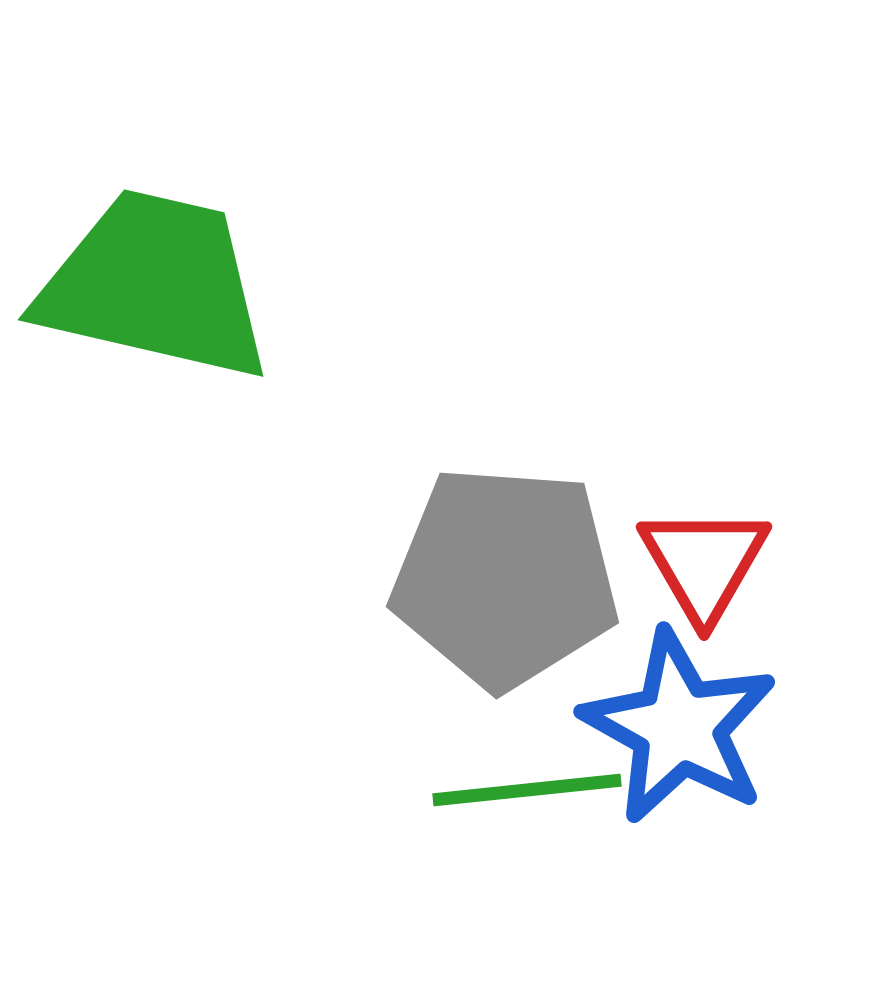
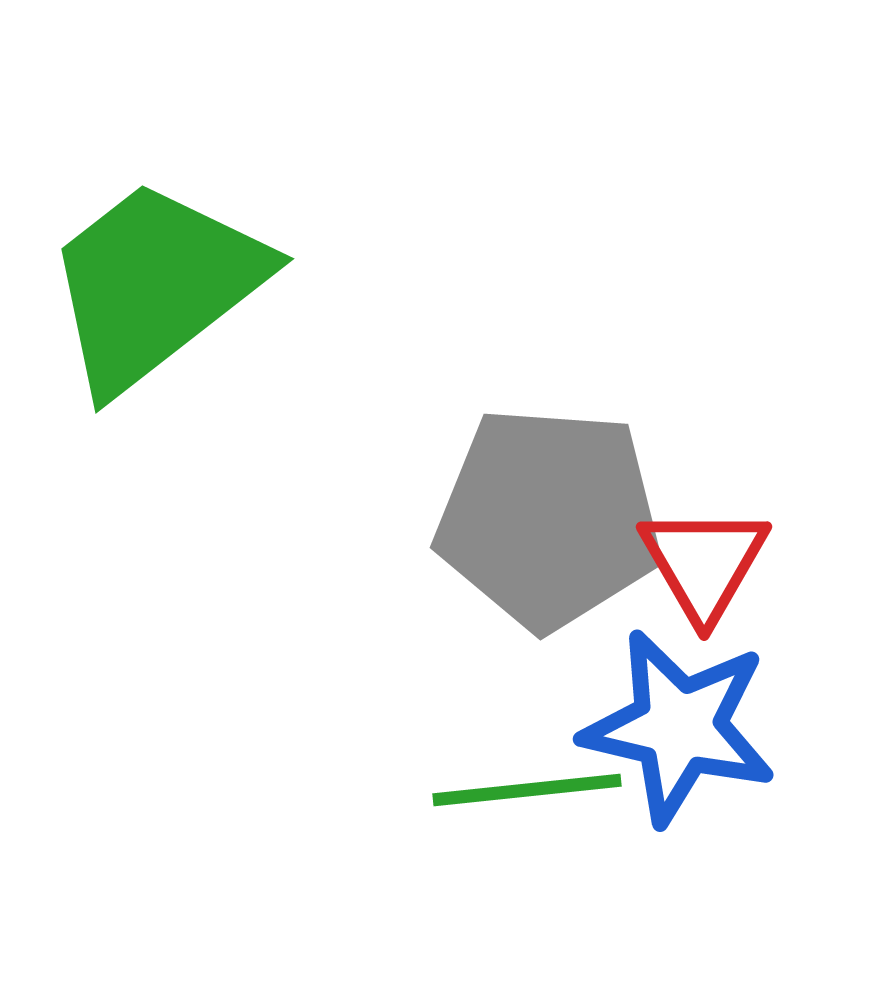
green trapezoid: rotated 51 degrees counterclockwise
gray pentagon: moved 44 px right, 59 px up
blue star: rotated 16 degrees counterclockwise
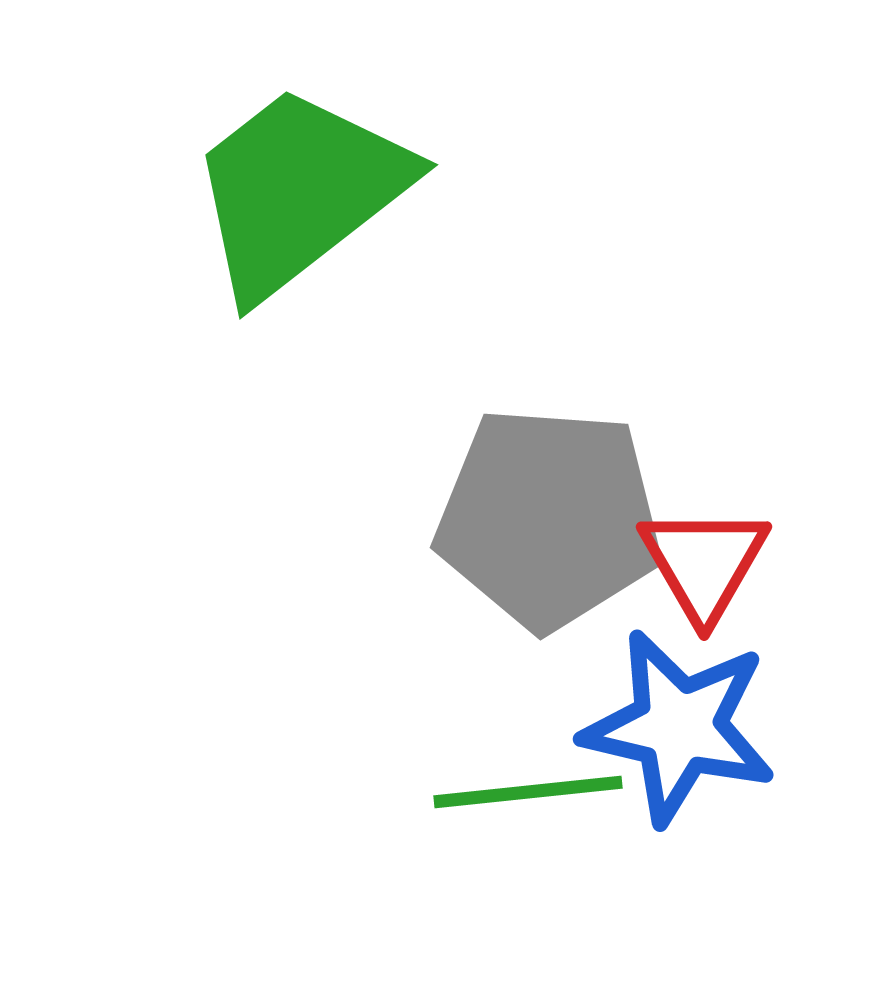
green trapezoid: moved 144 px right, 94 px up
green line: moved 1 px right, 2 px down
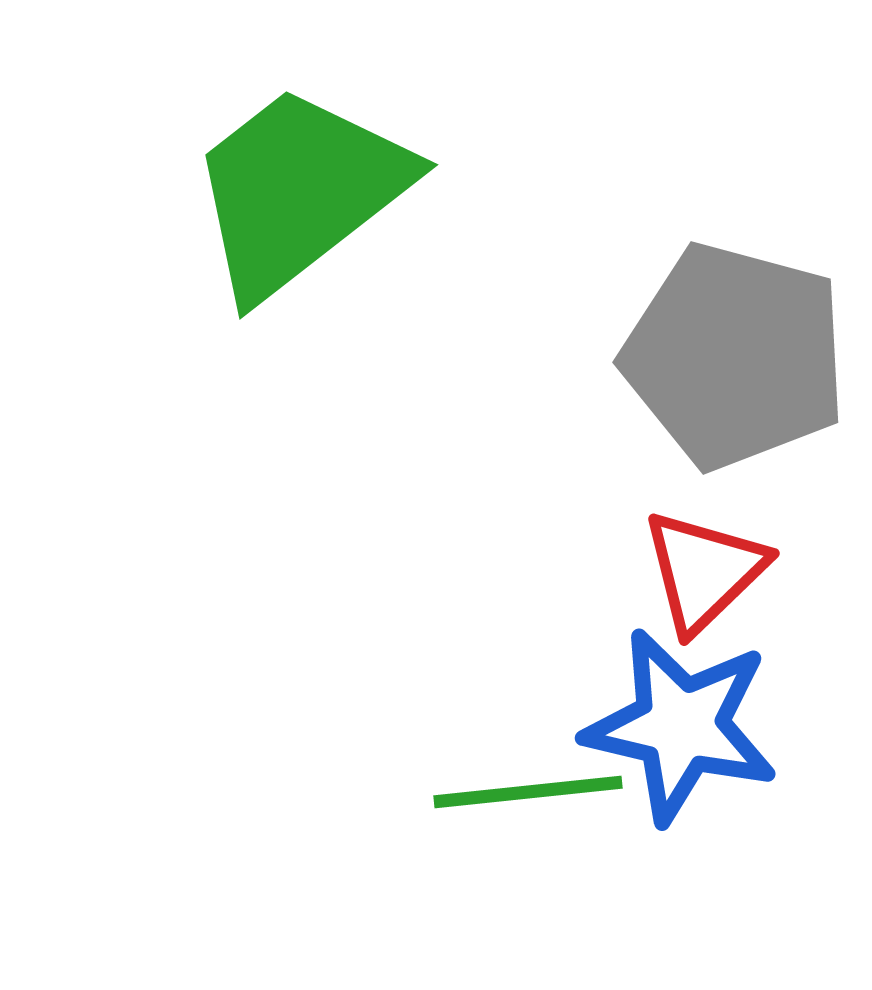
gray pentagon: moved 186 px right, 162 px up; rotated 11 degrees clockwise
red triangle: moved 8 px down; rotated 16 degrees clockwise
blue star: moved 2 px right, 1 px up
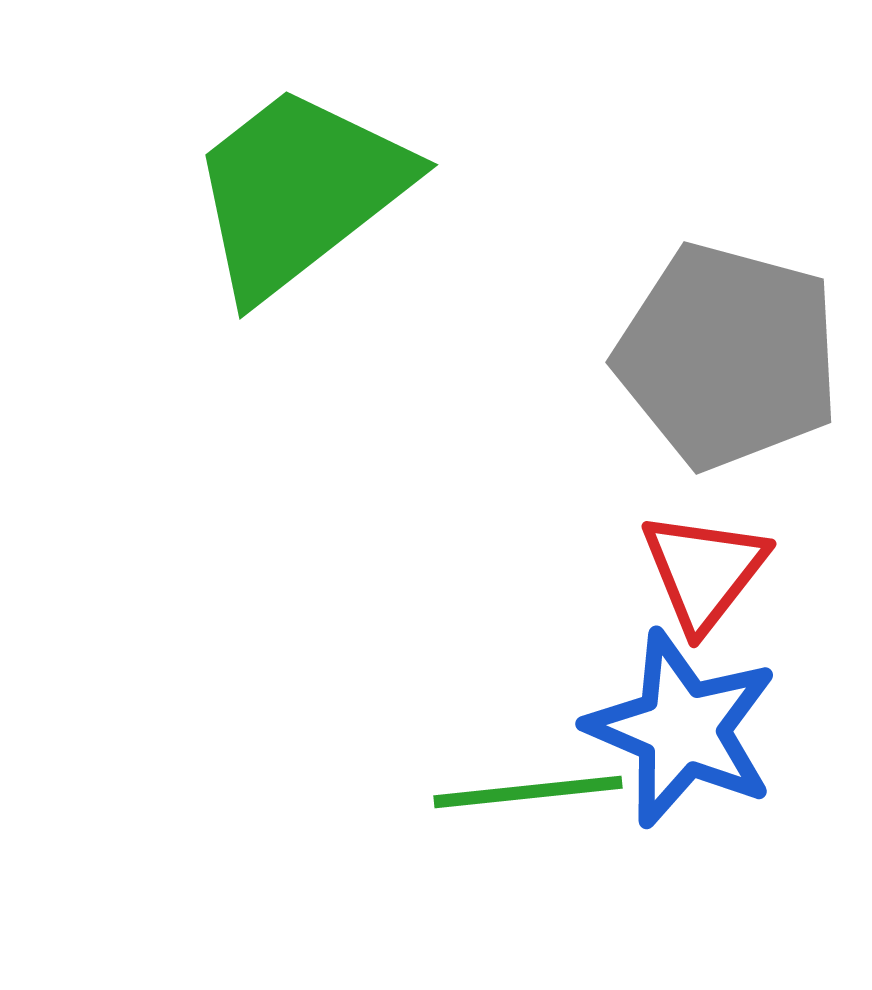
gray pentagon: moved 7 px left
red triangle: rotated 8 degrees counterclockwise
blue star: moved 1 px right, 3 px down; rotated 10 degrees clockwise
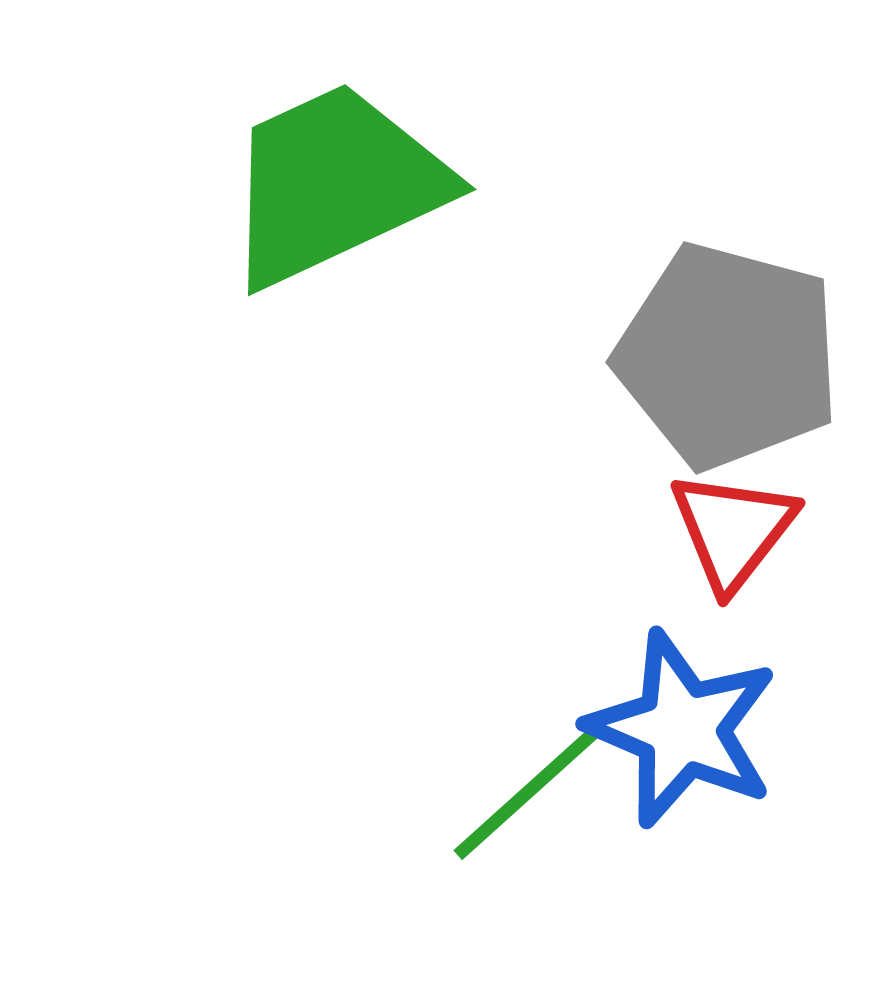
green trapezoid: moved 36 px right, 7 px up; rotated 13 degrees clockwise
red triangle: moved 29 px right, 41 px up
green line: rotated 36 degrees counterclockwise
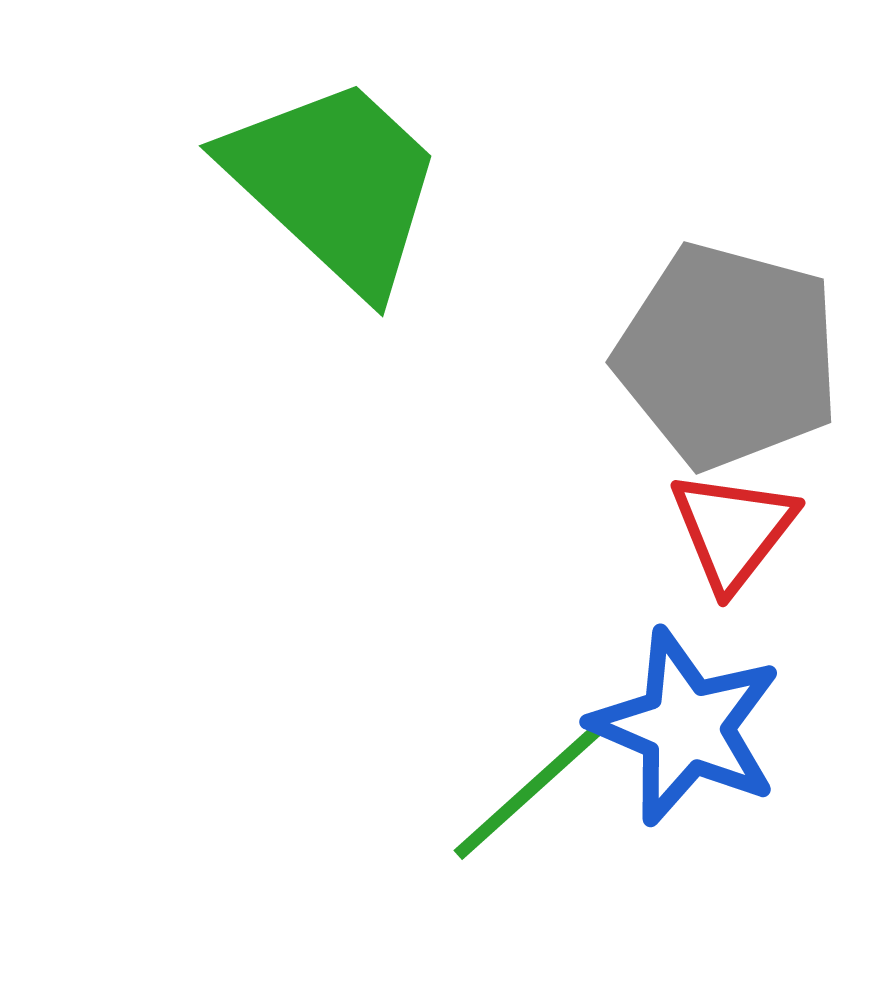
green trapezoid: rotated 68 degrees clockwise
blue star: moved 4 px right, 2 px up
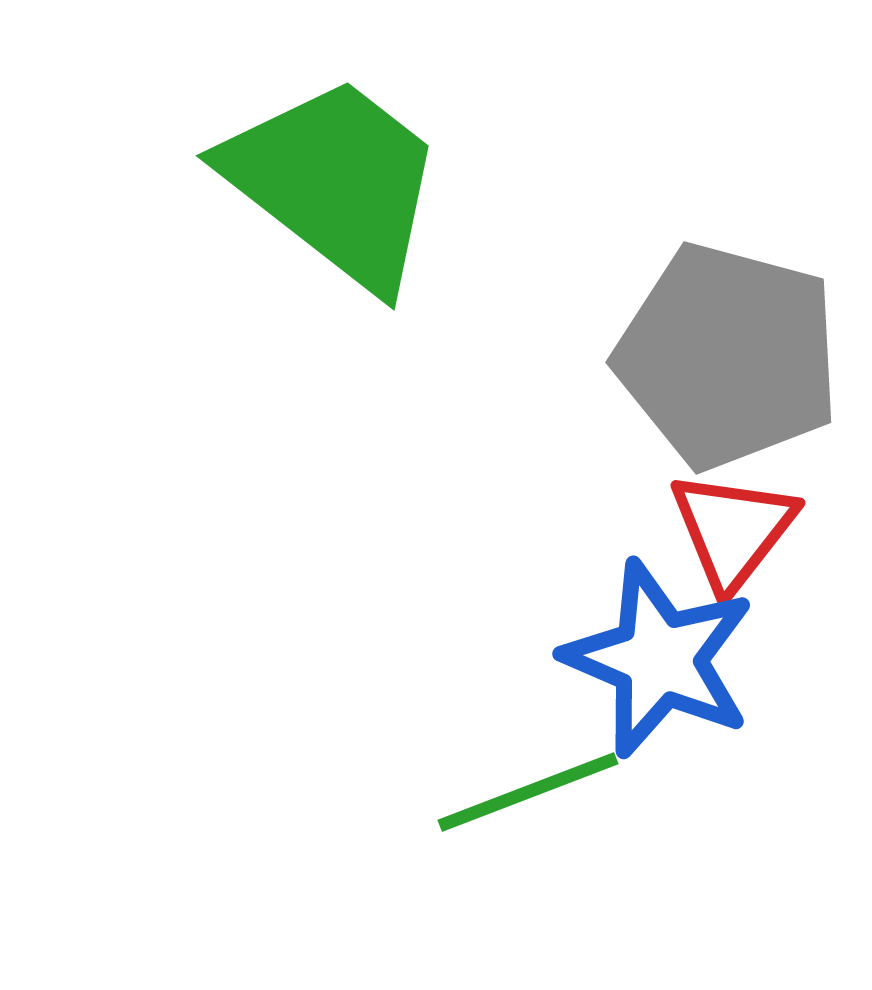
green trapezoid: moved 2 px up; rotated 5 degrees counterclockwise
blue star: moved 27 px left, 68 px up
green line: rotated 21 degrees clockwise
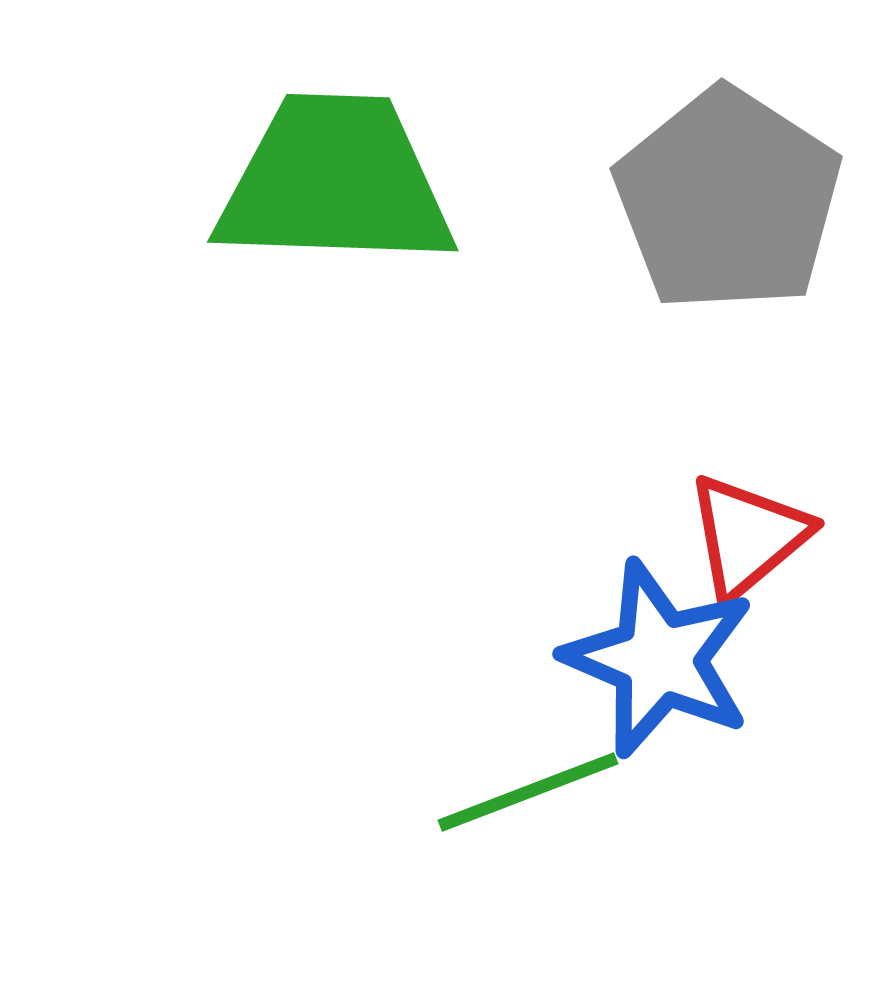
green trapezoid: rotated 36 degrees counterclockwise
gray pentagon: moved 156 px up; rotated 18 degrees clockwise
red triangle: moved 15 px right, 6 px down; rotated 12 degrees clockwise
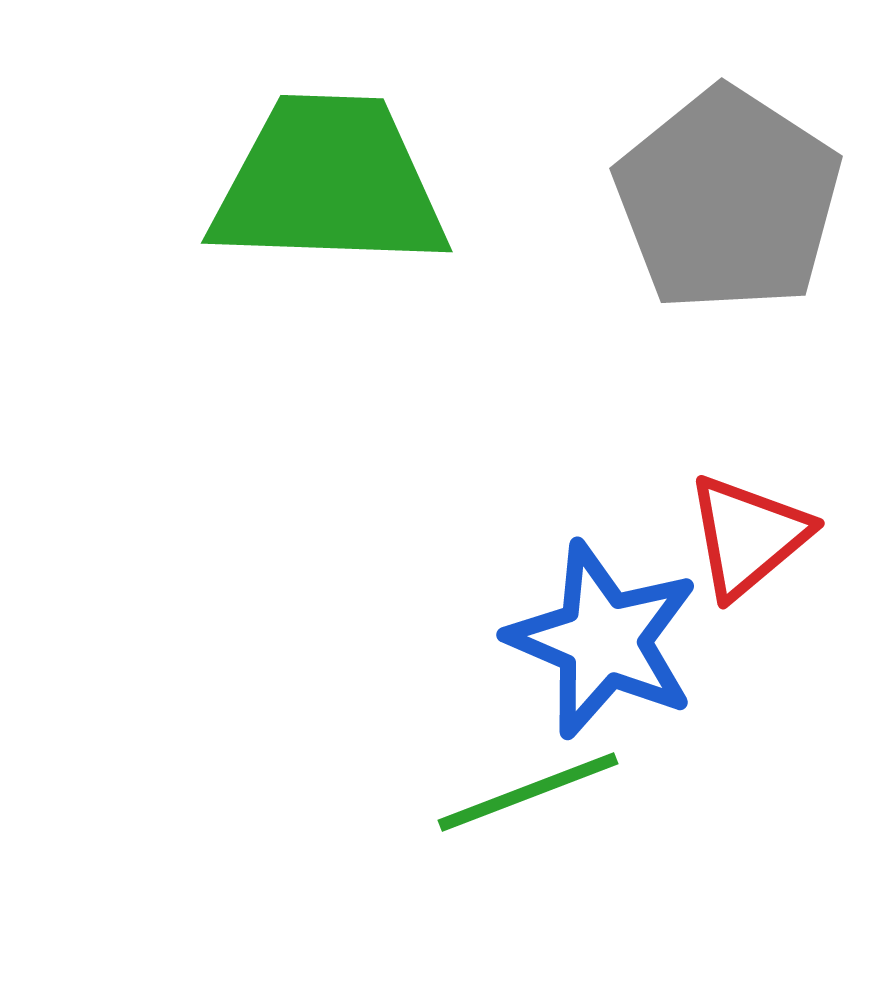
green trapezoid: moved 6 px left, 1 px down
blue star: moved 56 px left, 19 px up
